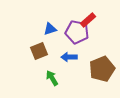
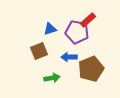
brown pentagon: moved 11 px left
green arrow: rotated 112 degrees clockwise
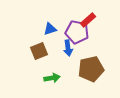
blue arrow: moved 1 px left, 9 px up; rotated 98 degrees counterclockwise
brown pentagon: rotated 10 degrees clockwise
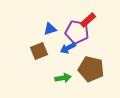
blue arrow: rotated 70 degrees clockwise
brown pentagon: rotated 25 degrees clockwise
green arrow: moved 11 px right
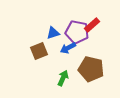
red rectangle: moved 4 px right, 5 px down
blue triangle: moved 3 px right, 4 px down
green arrow: rotated 56 degrees counterclockwise
